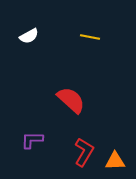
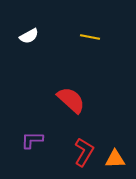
orange triangle: moved 2 px up
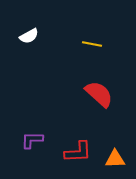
yellow line: moved 2 px right, 7 px down
red semicircle: moved 28 px right, 6 px up
red L-shape: moved 6 px left; rotated 56 degrees clockwise
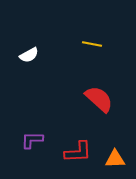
white semicircle: moved 19 px down
red semicircle: moved 5 px down
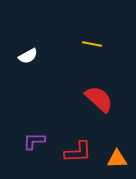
white semicircle: moved 1 px left, 1 px down
purple L-shape: moved 2 px right, 1 px down
orange triangle: moved 2 px right
